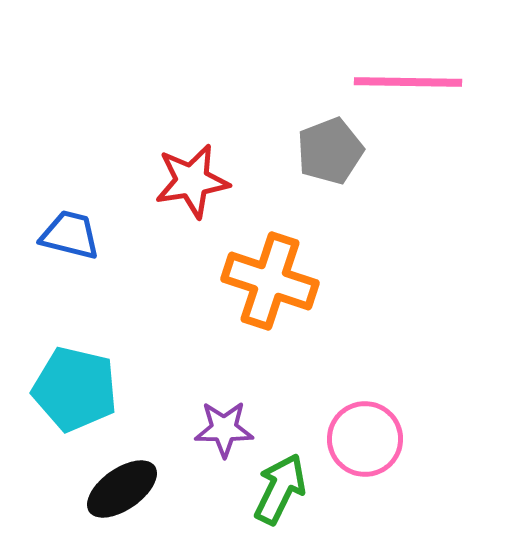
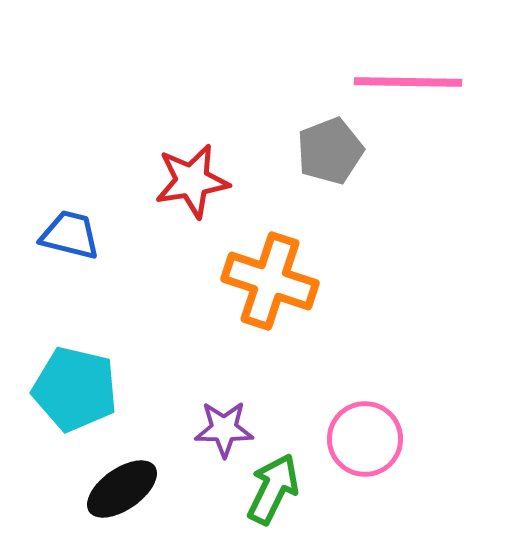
green arrow: moved 7 px left
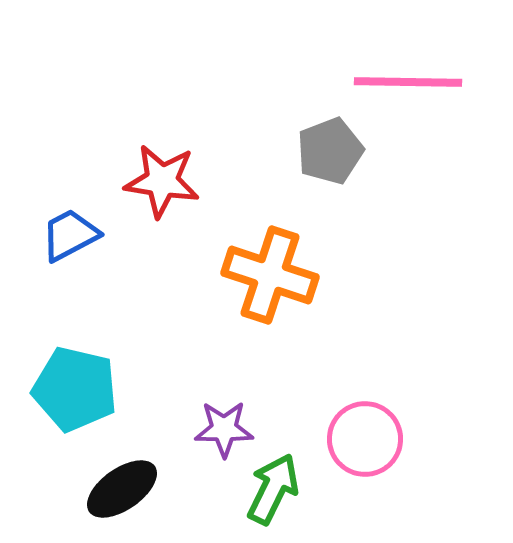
red star: moved 30 px left; rotated 18 degrees clockwise
blue trapezoid: rotated 42 degrees counterclockwise
orange cross: moved 6 px up
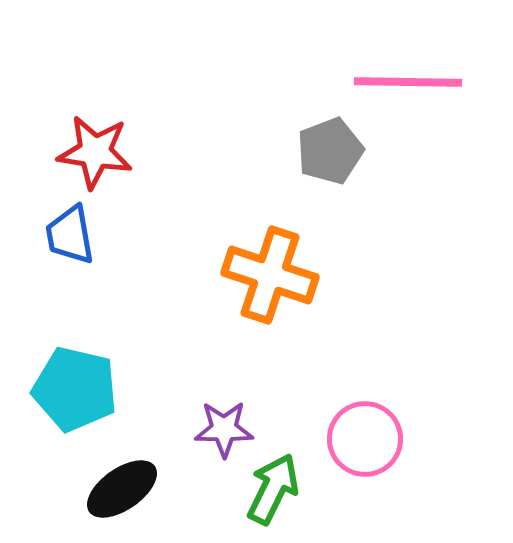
red star: moved 67 px left, 29 px up
blue trapezoid: rotated 72 degrees counterclockwise
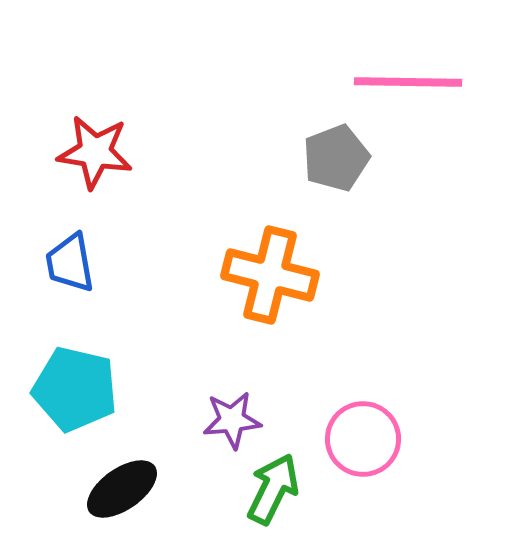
gray pentagon: moved 6 px right, 7 px down
blue trapezoid: moved 28 px down
orange cross: rotated 4 degrees counterclockwise
purple star: moved 8 px right, 9 px up; rotated 6 degrees counterclockwise
pink circle: moved 2 px left
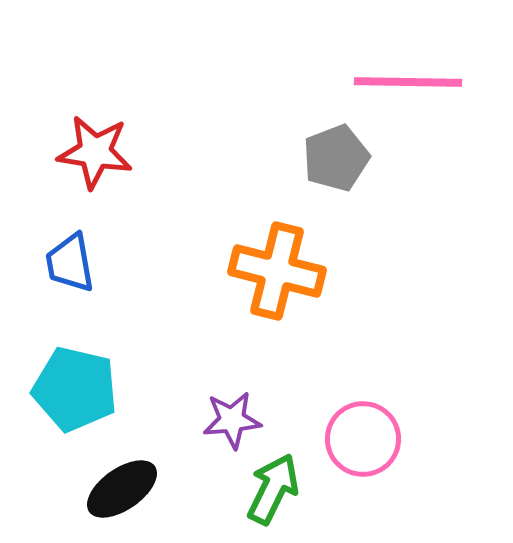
orange cross: moved 7 px right, 4 px up
